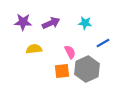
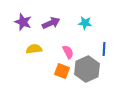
purple star: rotated 18 degrees clockwise
blue line: moved 1 px right, 6 px down; rotated 56 degrees counterclockwise
pink semicircle: moved 2 px left
orange square: rotated 28 degrees clockwise
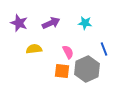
purple star: moved 4 px left, 1 px down
blue line: rotated 24 degrees counterclockwise
orange square: rotated 14 degrees counterclockwise
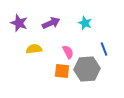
cyan star: rotated 16 degrees clockwise
gray hexagon: rotated 20 degrees clockwise
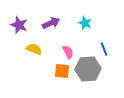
purple star: moved 2 px down
yellow semicircle: rotated 28 degrees clockwise
gray hexagon: moved 1 px right
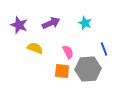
yellow semicircle: moved 1 px right, 1 px up
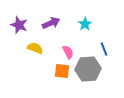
cyan star: moved 1 px down; rotated 16 degrees clockwise
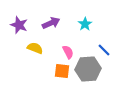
blue line: moved 1 px down; rotated 24 degrees counterclockwise
